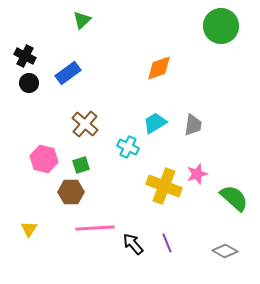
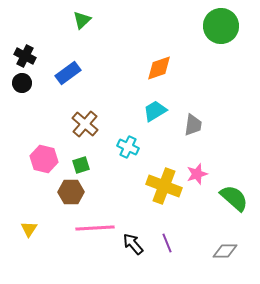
black circle: moved 7 px left
cyan trapezoid: moved 12 px up
gray diamond: rotated 30 degrees counterclockwise
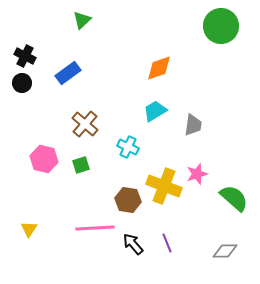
brown hexagon: moved 57 px right, 8 px down; rotated 10 degrees clockwise
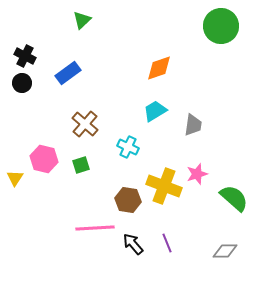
yellow triangle: moved 14 px left, 51 px up
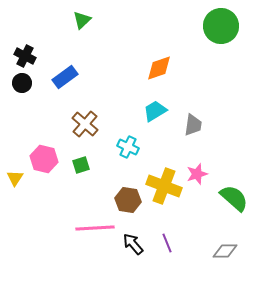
blue rectangle: moved 3 px left, 4 px down
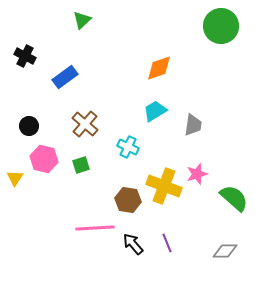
black circle: moved 7 px right, 43 px down
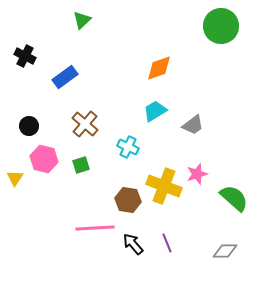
gray trapezoid: rotated 45 degrees clockwise
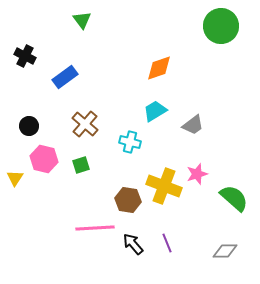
green triangle: rotated 24 degrees counterclockwise
cyan cross: moved 2 px right, 5 px up; rotated 10 degrees counterclockwise
